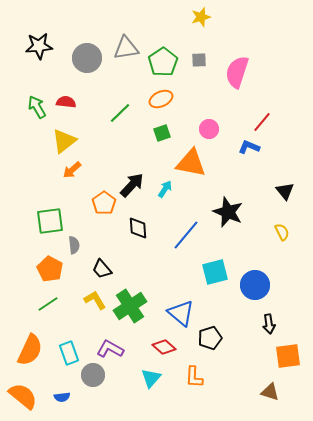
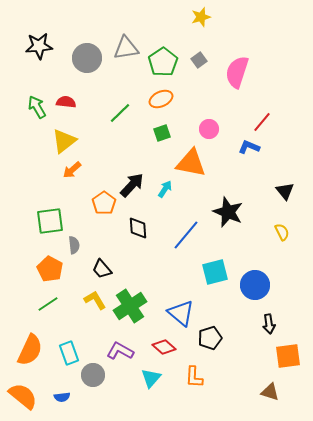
gray square at (199, 60): rotated 35 degrees counterclockwise
purple L-shape at (110, 349): moved 10 px right, 2 px down
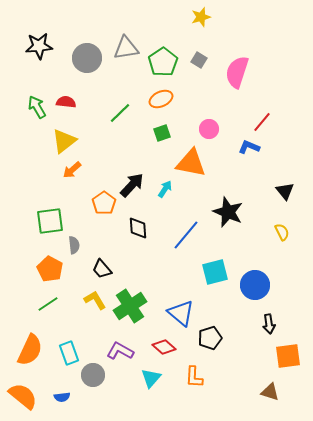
gray square at (199, 60): rotated 21 degrees counterclockwise
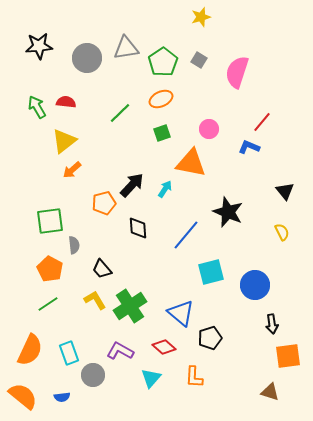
orange pentagon at (104, 203): rotated 20 degrees clockwise
cyan square at (215, 272): moved 4 px left
black arrow at (269, 324): moved 3 px right
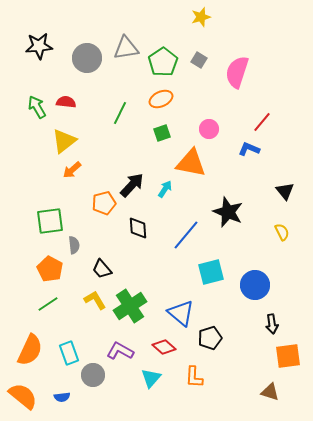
green line at (120, 113): rotated 20 degrees counterclockwise
blue L-shape at (249, 147): moved 2 px down
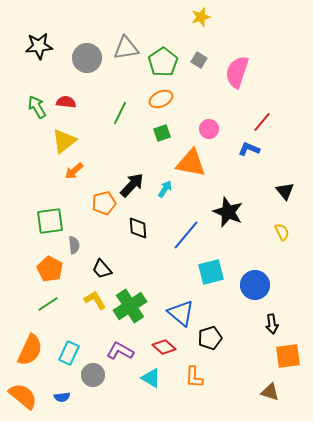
orange arrow at (72, 170): moved 2 px right, 1 px down
cyan rectangle at (69, 353): rotated 45 degrees clockwise
cyan triangle at (151, 378): rotated 40 degrees counterclockwise
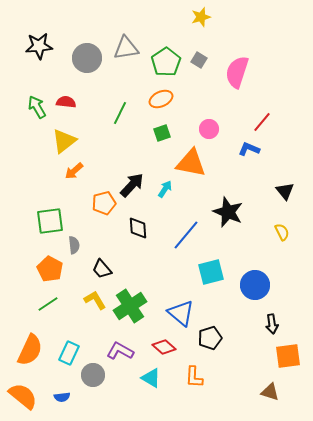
green pentagon at (163, 62): moved 3 px right
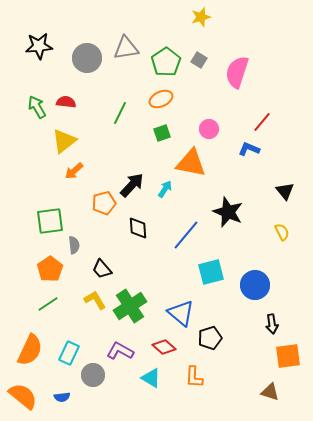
orange pentagon at (50, 269): rotated 10 degrees clockwise
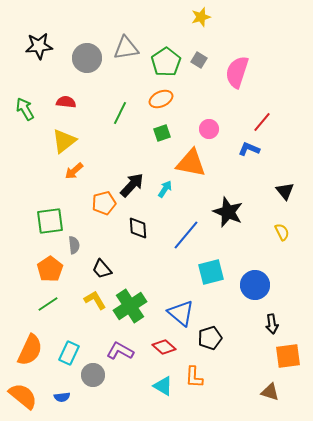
green arrow at (37, 107): moved 12 px left, 2 px down
cyan triangle at (151, 378): moved 12 px right, 8 px down
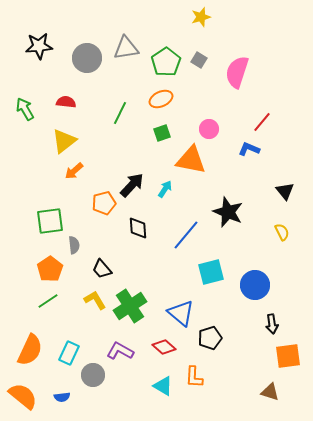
orange triangle at (191, 163): moved 3 px up
green line at (48, 304): moved 3 px up
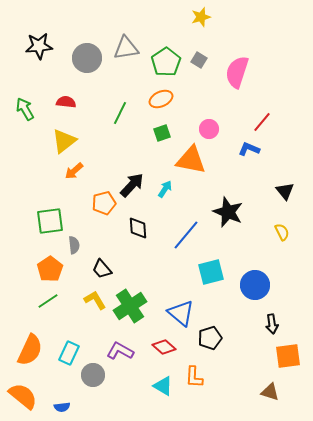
blue semicircle at (62, 397): moved 10 px down
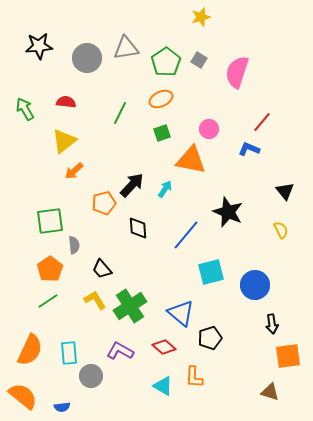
yellow semicircle at (282, 232): moved 1 px left, 2 px up
cyan rectangle at (69, 353): rotated 30 degrees counterclockwise
gray circle at (93, 375): moved 2 px left, 1 px down
